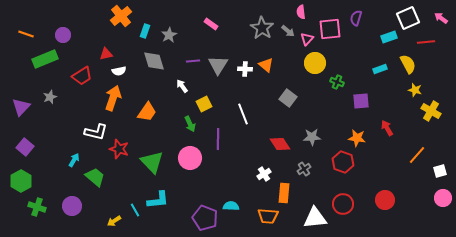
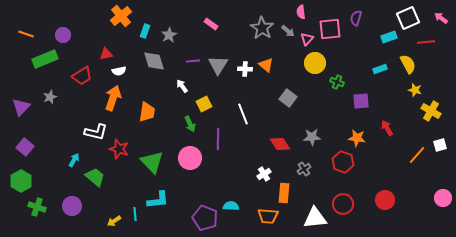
orange trapezoid at (147, 112): rotated 25 degrees counterclockwise
white square at (440, 171): moved 26 px up
cyan line at (135, 210): moved 4 px down; rotated 24 degrees clockwise
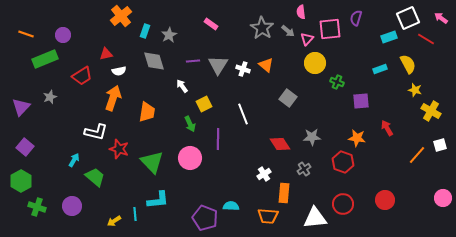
red line at (426, 42): moved 3 px up; rotated 36 degrees clockwise
white cross at (245, 69): moved 2 px left; rotated 16 degrees clockwise
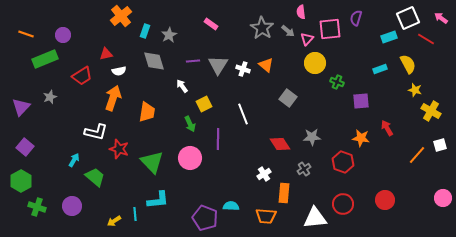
orange star at (357, 138): moved 4 px right
orange trapezoid at (268, 216): moved 2 px left
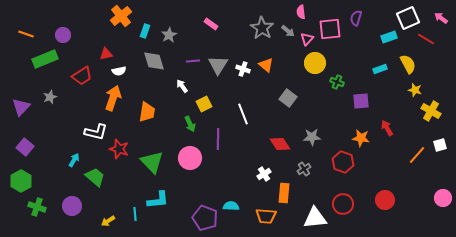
yellow arrow at (114, 221): moved 6 px left
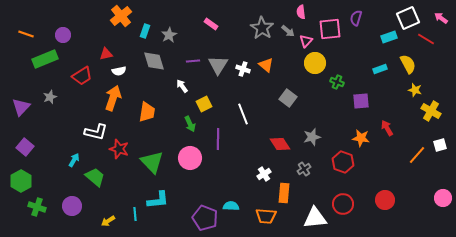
pink triangle at (307, 39): moved 1 px left, 2 px down
gray star at (312, 137): rotated 12 degrees counterclockwise
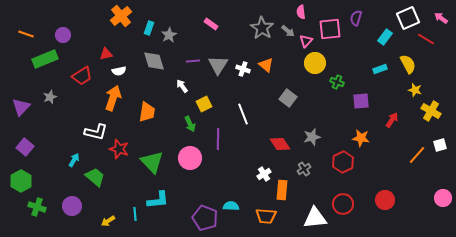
cyan rectangle at (145, 31): moved 4 px right, 3 px up
cyan rectangle at (389, 37): moved 4 px left; rotated 35 degrees counterclockwise
red arrow at (387, 128): moved 5 px right, 8 px up; rotated 63 degrees clockwise
red hexagon at (343, 162): rotated 15 degrees clockwise
orange rectangle at (284, 193): moved 2 px left, 3 px up
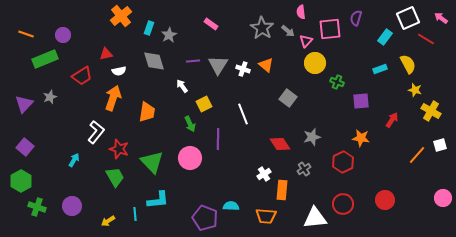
purple triangle at (21, 107): moved 3 px right, 3 px up
white L-shape at (96, 132): rotated 65 degrees counterclockwise
green trapezoid at (95, 177): moved 20 px right; rotated 20 degrees clockwise
